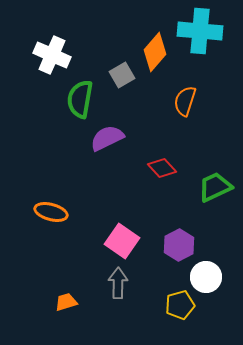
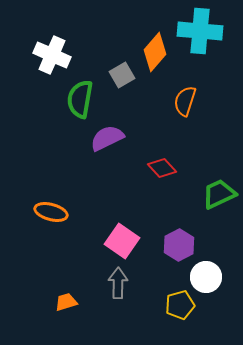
green trapezoid: moved 4 px right, 7 px down
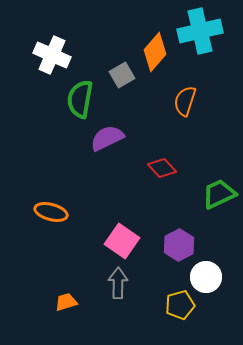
cyan cross: rotated 18 degrees counterclockwise
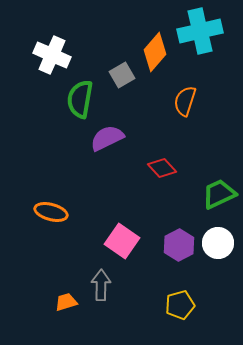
white circle: moved 12 px right, 34 px up
gray arrow: moved 17 px left, 2 px down
